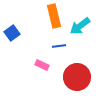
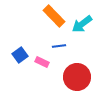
orange rectangle: rotated 30 degrees counterclockwise
cyan arrow: moved 2 px right, 2 px up
blue square: moved 8 px right, 22 px down
pink rectangle: moved 3 px up
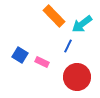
blue line: moved 9 px right; rotated 56 degrees counterclockwise
blue square: rotated 21 degrees counterclockwise
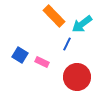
blue line: moved 1 px left, 2 px up
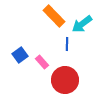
blue line: rotated 24 degrees counterclockwise
blue square: rotated 21 degrees clockwise
pink rectangle: rotated 24 degrees clockwise
red circle: moved 12 px left, 3 px down
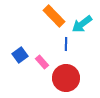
blue line: moved 1 px left
red circle: moved 1 px right, 2 px up
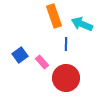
orange rectangle: rotated 25 degrees clockwise
cyan arrow: rotated 60 degrees clockwise
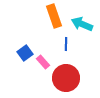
blue square: moved 5 px right, 2 px up
pink rectangle: moved 1 px right
